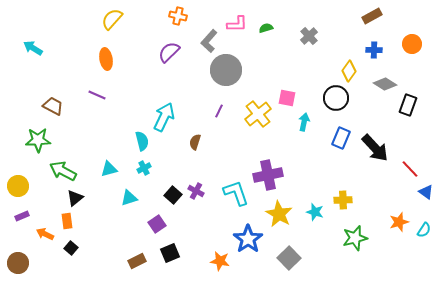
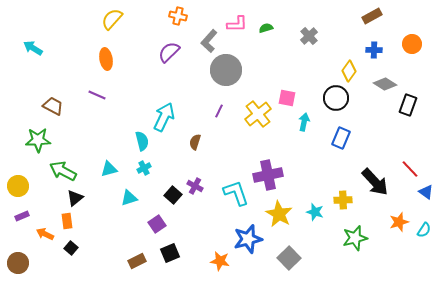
black arrow at (375, 148): moved 34 px down
purple cross at (196, 191): moved 1 px left, 5 px up
blue star at (248, 239): rotated 20 degrees clockwise
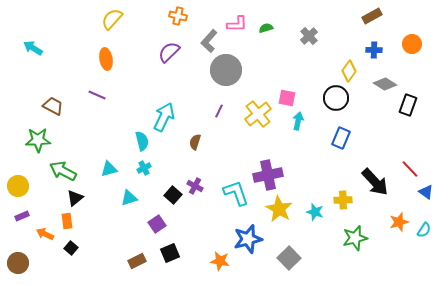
cyan arrow at (304, 122): moved 6 px left, 1 px up
yellow star at (279, 214): moved 5 px up
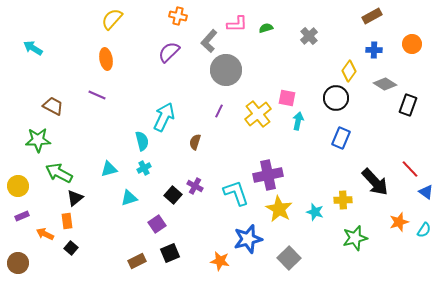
green arrow at (63, 171): moved 4 px left, 2 px down
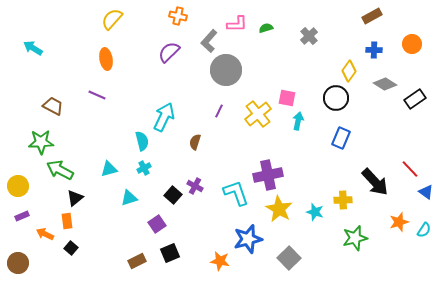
black rectangle at (408, 105): moved 7 px right, 6 px up; rotated 35 degrees clockwise
green star at (38, 140): moved 3 px right, 2 px down
green arrow at (59, 173): moved 1 px right, 3 px up
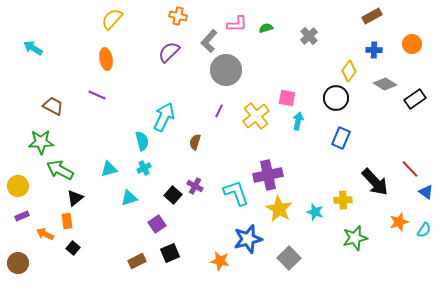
yellow cross at (258, 114): moved 2 px left, 2 px down
black square at (71, 248): moved 2 px right
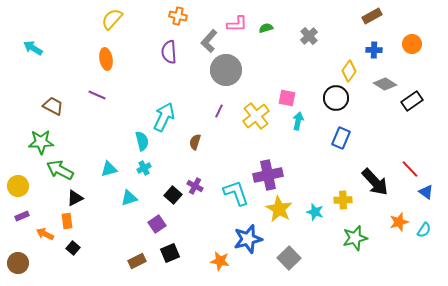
purple semicircle at (169, 52): rotated 50 degrees counterclockwise
black rectangle at (415, 99): moved 3 px left, 2 px down
black triangle at (75, 198): rotated 12 degrees clockwise
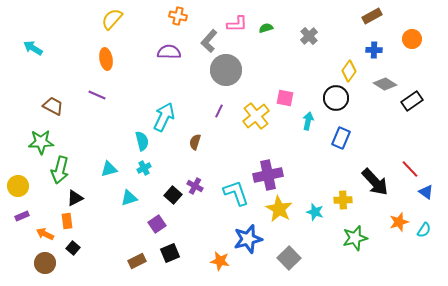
orange circle at (412, 44): moved 5 px up
purple semicircle at (169, 52): rotated 95 degrees clockwise
pink square at (287, 98): moved 2 px left
cyan arrow at (298, 121): moved 10 px right
green arrow at (60, 170): rotated 104 degrees counterclockwise
brown circle at (18, 263): moved 27 px right
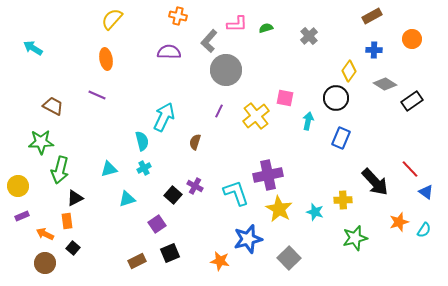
cyan triangle at (129, 198): moved 2 px left, 1 px down
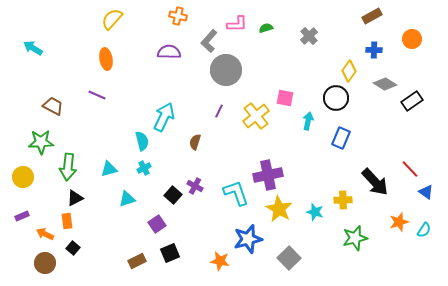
green arrow at (60, 170): moved 8 px right, 3 px up; rotated 8 degrees counterclockwise
yellow circle at (18, 186): moved 5 px right, 9 px up
